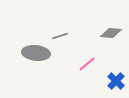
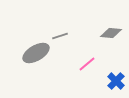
gray ellipse: rotated 36 degrees counterclockwise
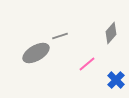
gray diamond: rotated 55 degrees counterclockwise
blue cross: moved 1 px up
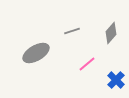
gray line: moved 12 px right, 5 px up
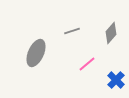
gray ellipse: rotated 36 degrees counterclockwise
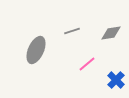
gray diamond: rotated 40 degrees clockwise
gray ellipse: moved 3 px up
